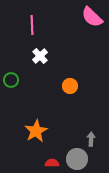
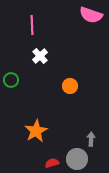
pink semicircle: moved 1 px left, 2 px up; rotated 25 degrees counterclockwise
red semicircle: rotated 16 degrees counterclockwise
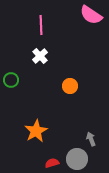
pink semicircle: rotated 15 degrees clockwise
pink line: moved 9 px right
gray arrow: rotated 24 degrees counterclockwise
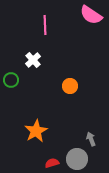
pink line: moved 4 px right
white cross: moved 7 px left, 4 px down
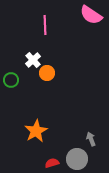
orange circle: moved 23 px left, 13 px up
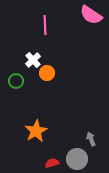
green circle: moved 5 px right, 1 px down
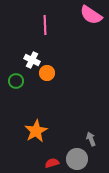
white cross: moved 1 px left; rotated 21 degrees counterclockwise
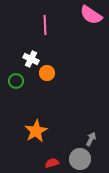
white cross: moved 1 px left, 1 px up
gray arrow: rotated 48 degrees clockwise
gray circle: moved 3 px right
